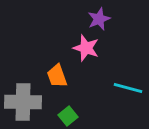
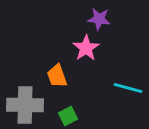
purple star: rotated 30 degrees clockwise
pink star: rotated 20 degrees clockwise
gray cross: moved 2 px right, 3 px down
green square: rotated 12 degrees clockwise
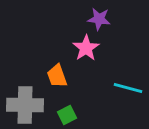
green square: moved 1 px left, 1 px up
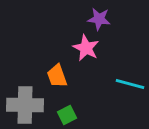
pink star: rotated 12 degrees counterclockwise
cyan line: moved 2 px right, 4 px up
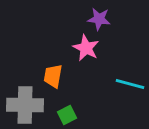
orange trapezoid: moved 4 px left; rotated 30 degrees clockwise
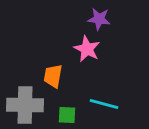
pink star: moved 1 px right, 1 px down
cyan line: moved 26 px left, 20 px down
green square: rotated 30 degrees clockwise
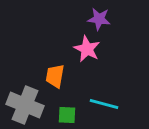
orange trapezoid: moved 2 px right
gray cross: rotated 21 degrees clockwise
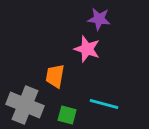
pink star: rotated 8 degrees counterclockwise
green square: rotated 12 degrees clockwise
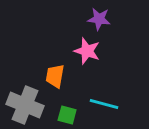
pink star: moved 2 px down
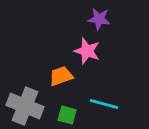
orange trapezoid: moved 6 px right; rotated 60 degrees clockwise
gray cross: moved 1 px down
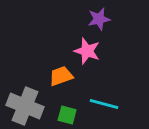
purple star: rotated 20 degrees counterclockwise
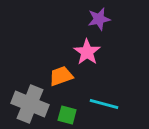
pink star: moved 1 px down; rotated 16 degrees clockwise
gray cross: moved 5 px right, 2 px up
